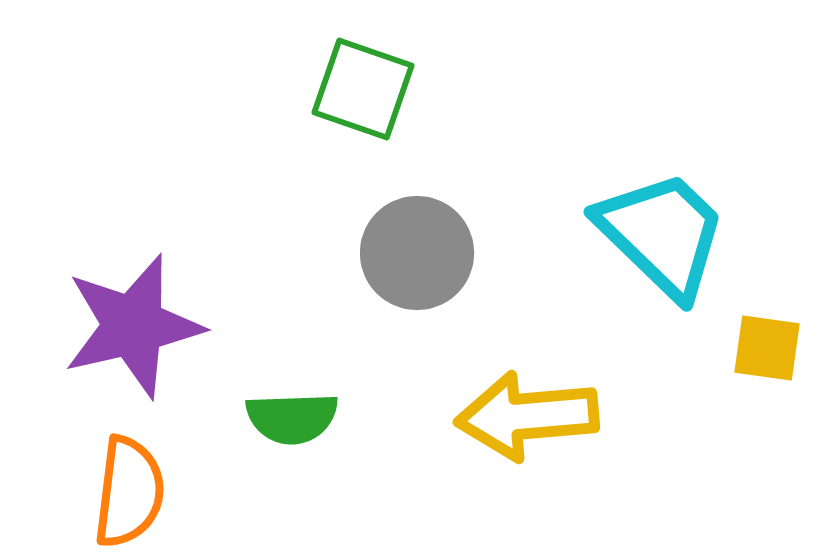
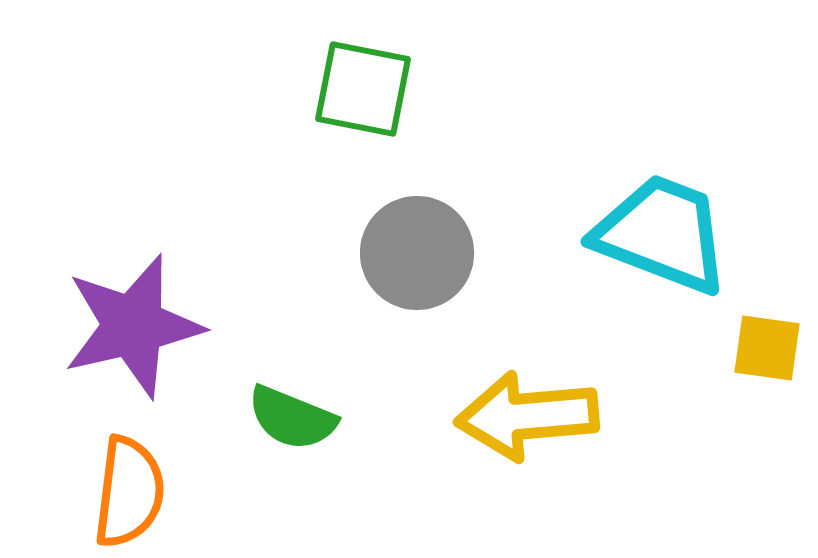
green square: rotated 8 degrees counterclockwise
cyan trapezoid: rotated 23 degrees counterclockwise
green semicircle: rotated 24 degrees clockwise
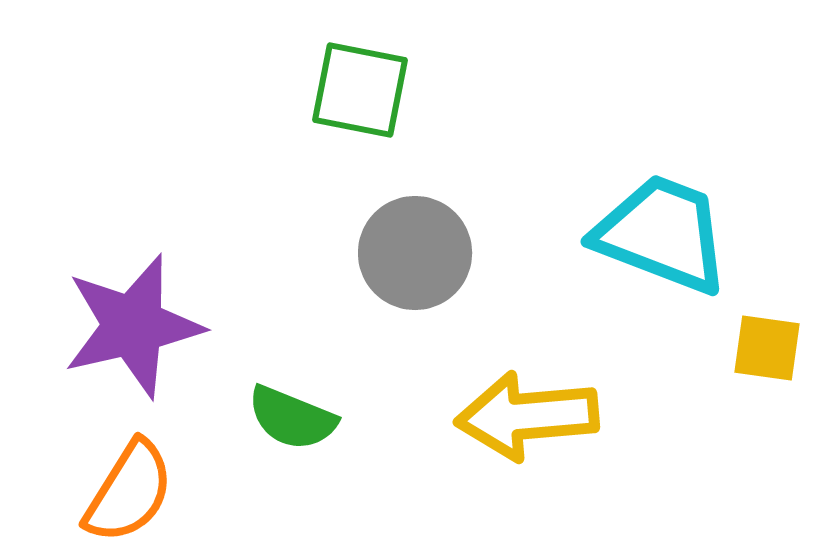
green square: moved 3 px left, 1 px down
gray circle: moved 2 px left
orange semicircle: rotated 25 degrees clockwise
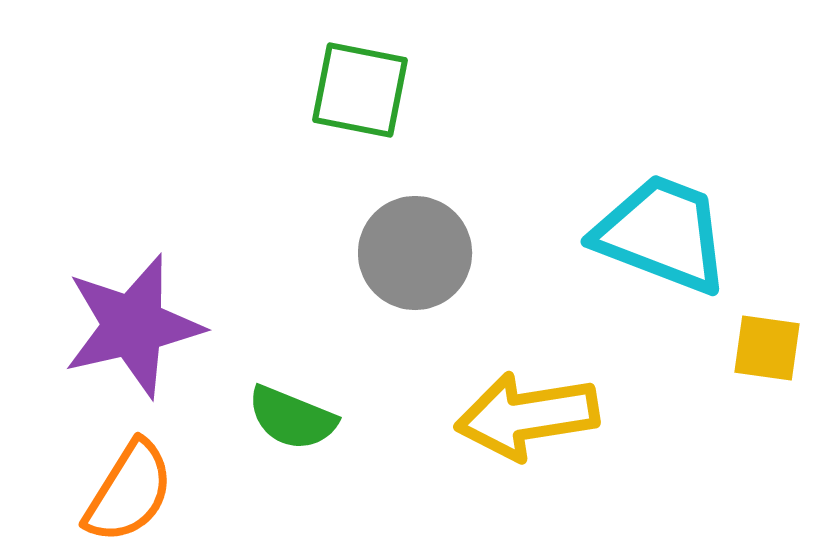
yellow arrow: rotated 4 degrees counterclockwise
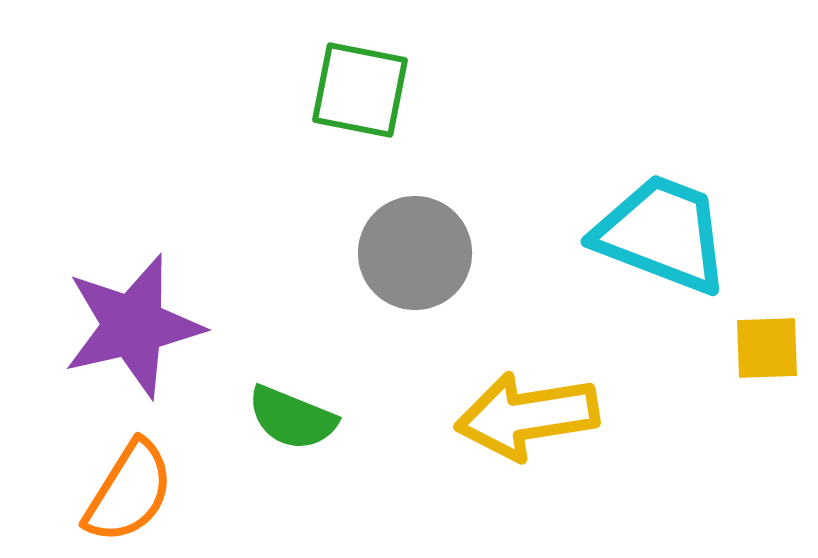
yellow square: rotated 10 degrees counterclockwise
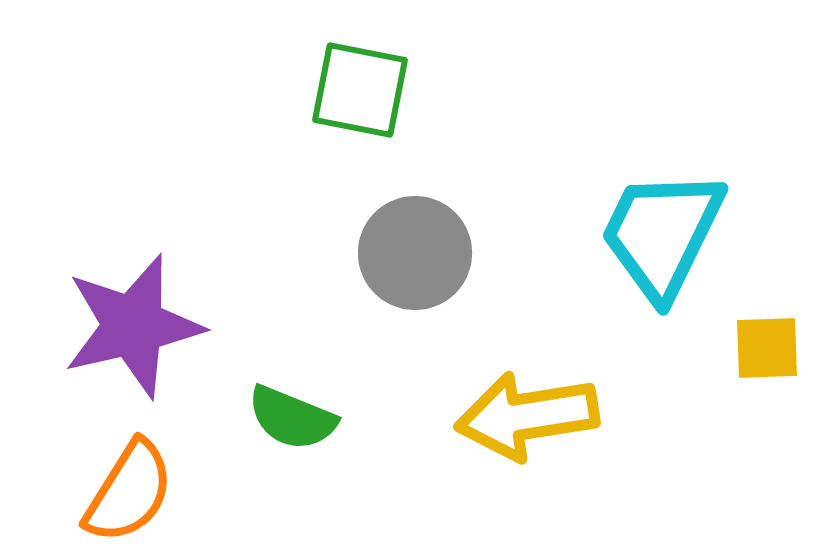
cyan trapezoid: rotated 85 degrees counterclockwise
